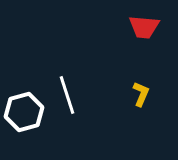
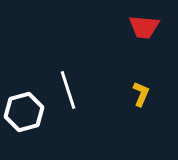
white line: moved 1 px right, 5 px up
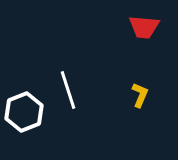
yellow L-shape: moved 1 px left, 1 px down
white hexagon: rotated 6 degrees counterclockwise
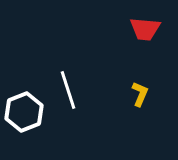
red trapezoid: moved 1 px right, 2 px down
yellow L-shape: moved 1 px up
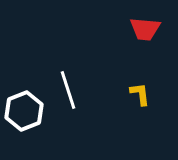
yellow L-shape: rotated 30 degrees counterclockwise
white hexagon: moved 1 px up
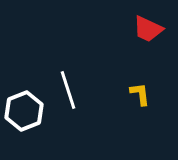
red trapezoid: moved 3 px right; rotated 20 degrees clockwise
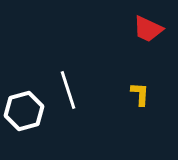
yellow L-shape: rotated 10 degrees clockwise
white hexagon: rotated 6 degrees clockwise
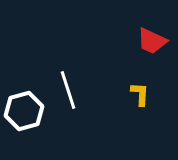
red trapezoid: moved 4 px right, 12 px down
